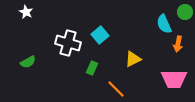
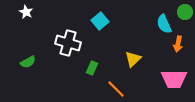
cyan square: moved 14 px up
yellow triangle: rotated 18 degrees counterclockwise
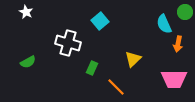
orange line: moved 2 px up
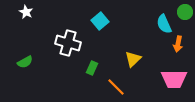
green semicircle: moved 3 px left
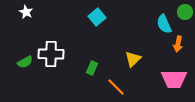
cyan square: moved 3 px left, 4 px up
white cross: moved 17 px left, 11 px down; rotated 15 degrees counterclockwise
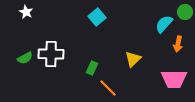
cyan semicircle: rotated 66 degrees clockwise
green semicircle: moved 4 px up
orange line: moved 8 px left, 1 px down
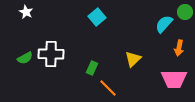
orange arrow: moved 1 px right, 4 px down
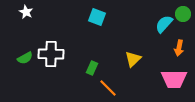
green circle: moved 2 px left, 2 px down
cyan square: rotated 30 degrees counterclockwise
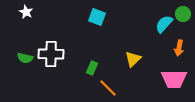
green semicircle: rotated 42 degrees clockwise
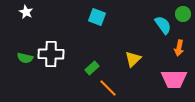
cyan semicircle: moved 1 px left, 1 px down; rotated 102 degrees clockwise
green rectangle: rotated 24 degrees clockwise
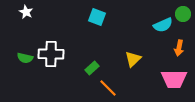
cyan semicircle: rotated 102 degrees clockwise
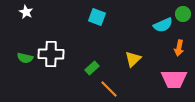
orange line: moved 1 px right, 1 px down
